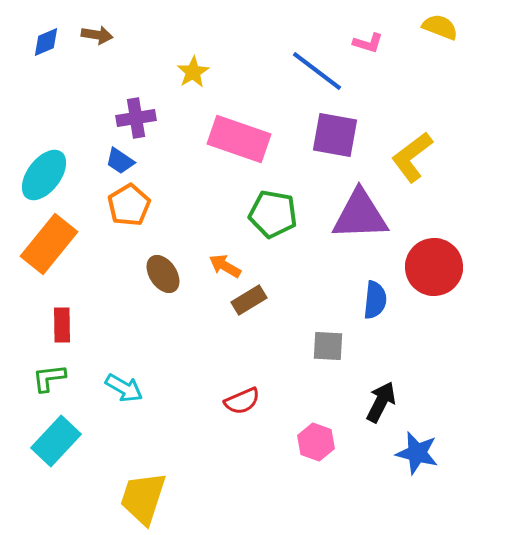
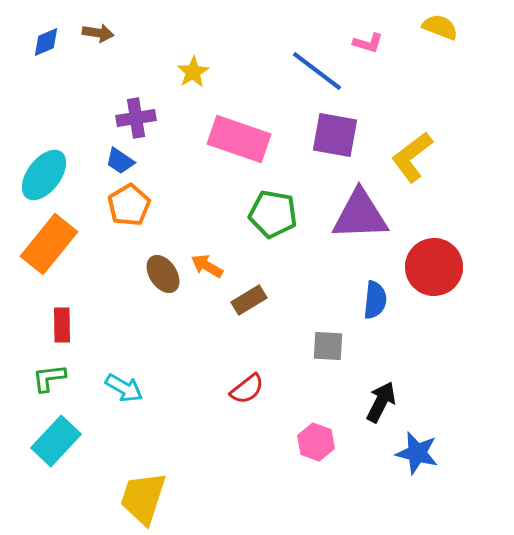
brown arrow: moved 1 px right, 2 px up
orange arrow: moved 18 px left
red semicircle: moved 5 px right, 12 px up; rotated 15 degrees counterclockwise
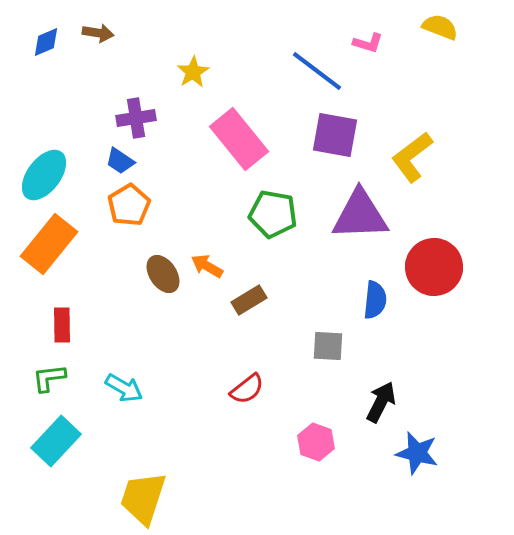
pink rectangle: rotated 32 degrees clockwise
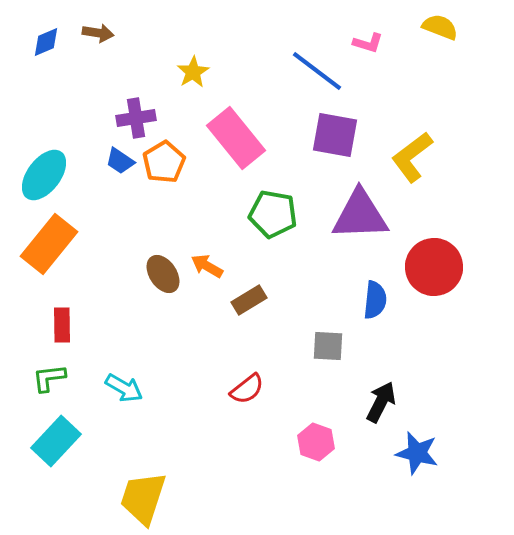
pink rectangle: moved 3 px left, 1 px up
orange pentagon: moved 35 px right, 43 px up
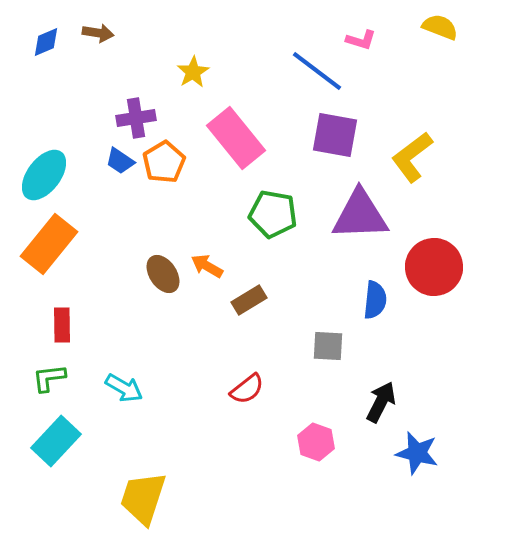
pink L-shape: moved 7 px left, 3 px up
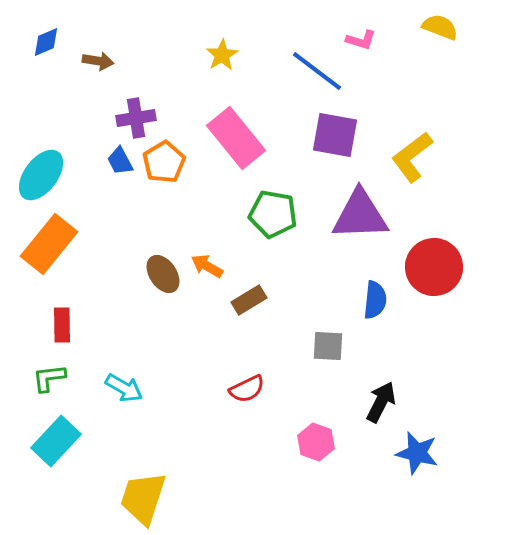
brown arrow: moved 28 px down
yellow star: moved 29 px right, 17 px up
blue trapezoid: rotated 28 degrees clockwise
cyan ellipse: moved 3 px left
red semicircle: rotated 12 degrees clockwise
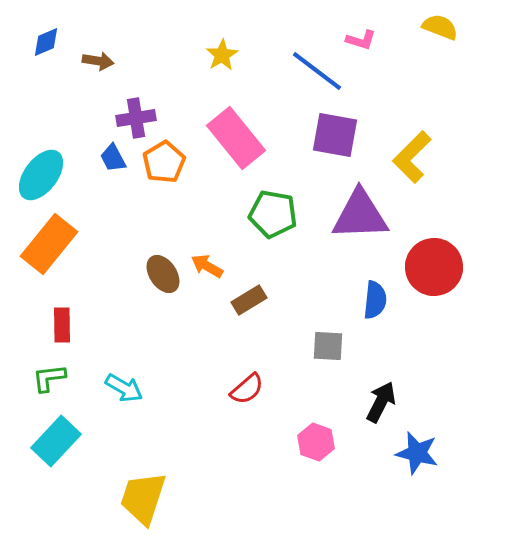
yellow L-shape: rotated 8 degrees counterclockwise
blue trapezoid: moved 7 px left, 3 px up
red semicircle: rotated 15 degrees counterclockwise
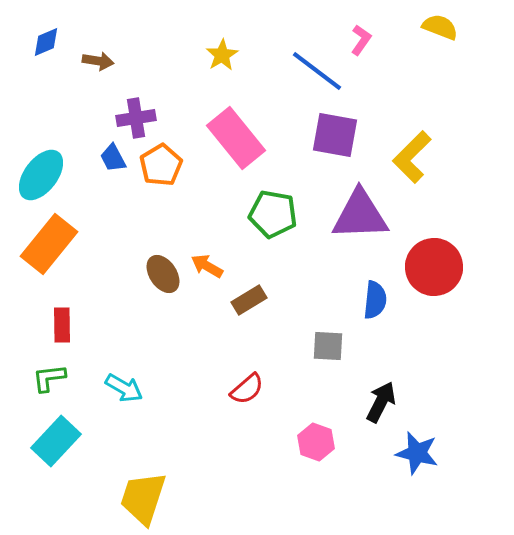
pink L-shape: rotated 72 degrees counterclockwise
orange pentagon: moved 3 px left, 3 px down
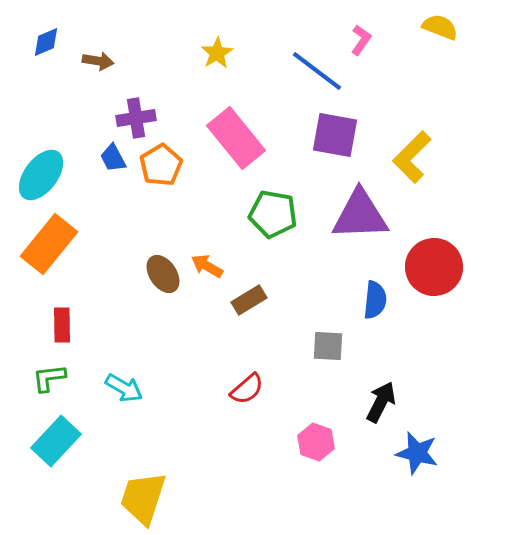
yellow star: moved 5 px left, 2 px up
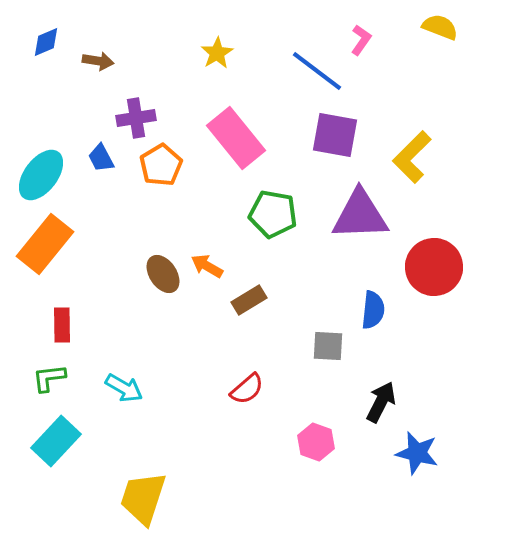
blue trapezoid: moved 12 px left
orange rectangle: moved 4 px left
blue semicircle: moved 2 px left, 10 px down
